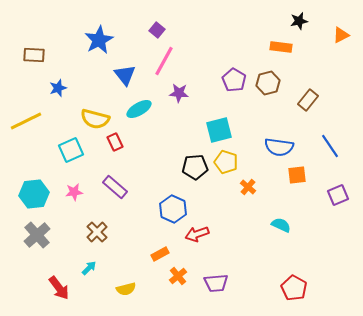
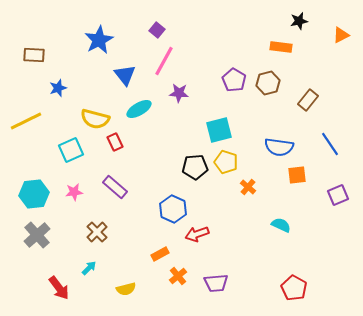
blue line at (330, 146): moved 2 px up
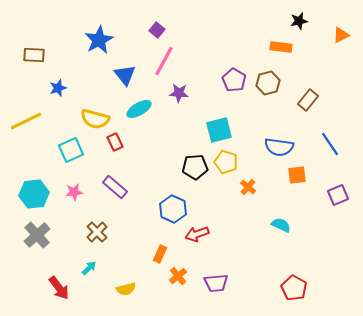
orange rectangle at (160, 254): rotated 36 degrees counterclockwise
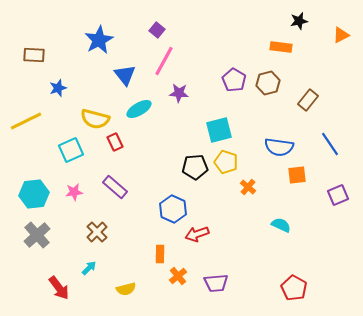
orange rectangle at (160, 254): rotated 24 degrees counterclockwise
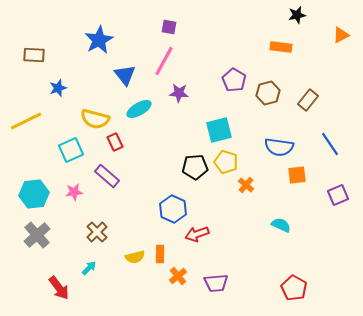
black star at (299, 21): moved 2 px left, 6 px up
purple square at (157, 30): moved 12 px right, 3 px up; rotated 28 degrees counterclockwise
brown hexagon at (268, 83): moved 10 px down
purple rectangle at (115, 187): moved 8 px left, 11 px up
orange cross at (248, 187): moved 2 px left, 2 px up
yellow semicircle at (126, 289): moved 9 px right, 32 px up
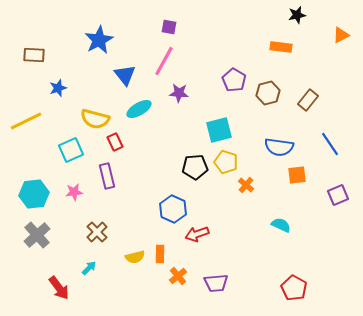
purple rectangle at (107, 176): rotated 35 degrees clockwise
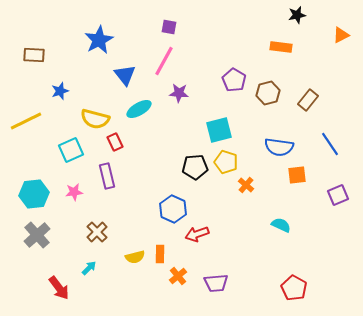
blue star at (58, 88): moved 2 px right, 3 px down
